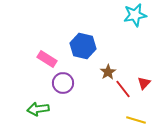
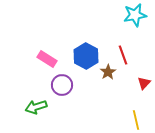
blue hexagon: moved 3 px right, 10 px down; rotated 15 degrees clockwise
purple circle: moved 1 px left, 2 px down
red line: moved 34 px up; rotated 18 degrees clockwise
green arrow: moved 2 px left, 2 px up; rotated 10 degrees counterclockwise
yellow line: rotated 60 degrees clockwise
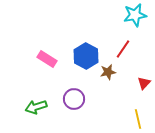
red line: moved 6 px up; rotated 54 degrees clockwise
brown star: rotated 21 degrees clockwise
purple circle: moved 12 px right, 14 px down
yellow line: moved 2 px right, 1 px up
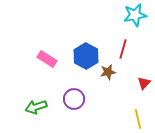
red line: rotated 18 degrees counterclockwise
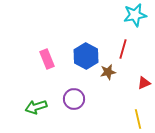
pink rectangle: rotated 36 degrees clockwise
red triangle: rotated 24 degrees clockwise
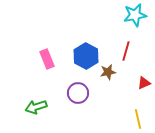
red line: moved 3 px right, 2 px down
purple circle: moved 4 px right, 6 px up
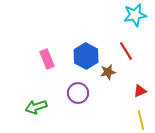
red line: rotated 48 degrees counterclockwise
red triangle: moved 4 px left, 8 px down
yellow line: moved 3 px right, 1 px down
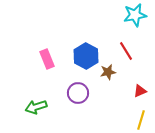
yellow line: rotated 30 degrees clockwise
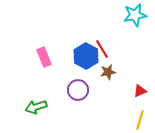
red line: moved 24 px left, 2 px up
pink rectangle: moved 3 px left, 2 px up
purple circle: moved 3 px up
yellow line: moved 1 px left
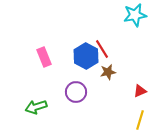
purple circle: moved 2 px left, 2 px down
